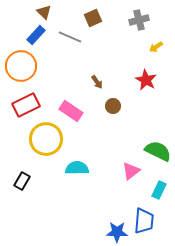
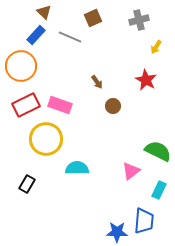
yellow arrow: rotated 24 degrees counterclockwise
pink rectangle: moved 11 px left, 6 px up; rotated 15 degrees counterclockwise
black rectangle: moved 5 px right, 3 px down
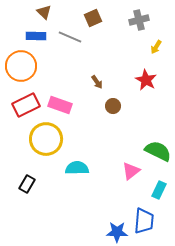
blue rectangle: moved 1 px down; rotated 48 degrees clockwise
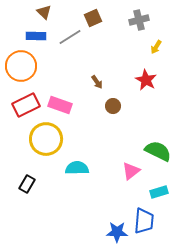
gray line: rotated 55 degrees counterclockwise
cyan rectangle: moved 2 px down; rotated 48 degrees clockwise
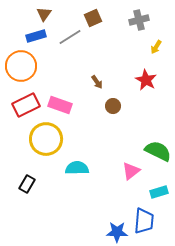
brown triangle: moved 2 px down; rotated 21 degrees clockwise
blue rectangle: rotated 18 degrees counterclockwise
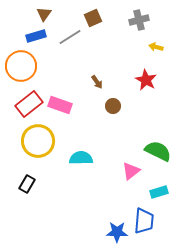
yellow arrow: rotated 72 degrees clockwise
red rectangle: moved 3 px right, 1 px up; rotated 12 degrees counterclockwise
yellow circle: moved 8 px left, 2 px down
cyan semicircle: moved 4 px right, 10 px up
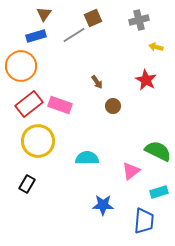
gray line: moved 4 px right, 2 px up
cyan semicircle: moved 6 px right
blue star: moved 14 px left, 27 px up
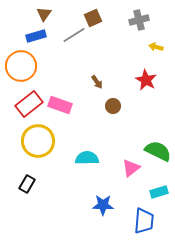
pink triangle: moved 3 px up
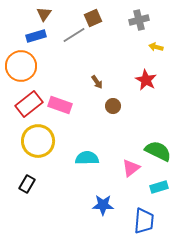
cyan rectangle: moved 5 px up
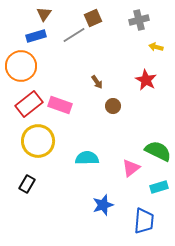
blue star: rotated 20 degrees counterclockwise
